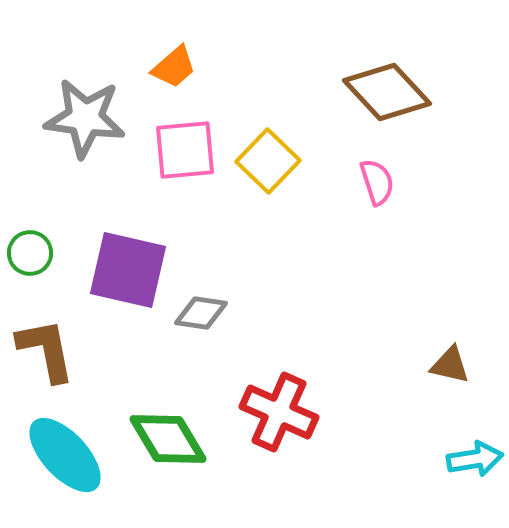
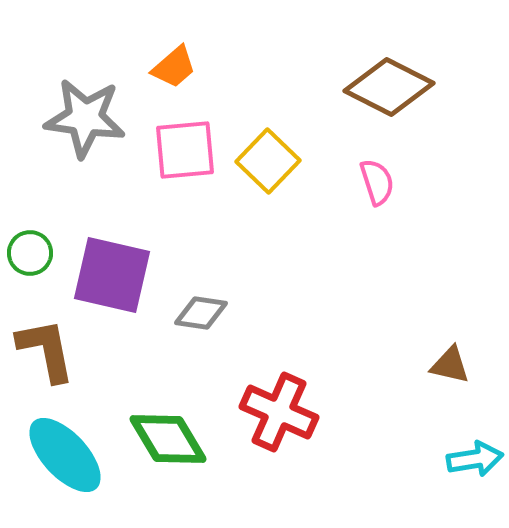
brown diamond: moved 2 px right, 5 px up; rotated 20 degrees counterclockwise
purple square: moved 16 px left, 5 px down
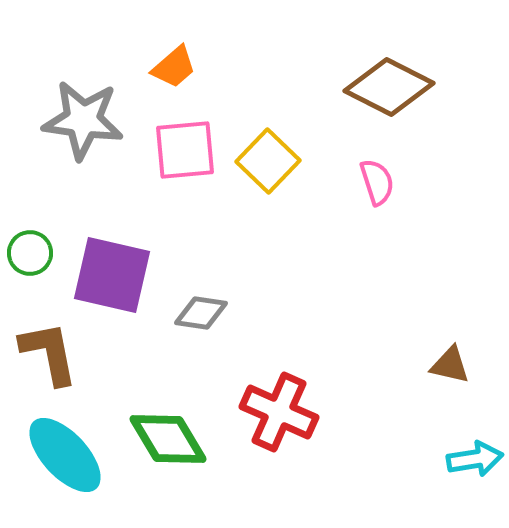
gray star: moved 2 px left, 2 px down
brown L-shape: moved 3 px right, 3 px down
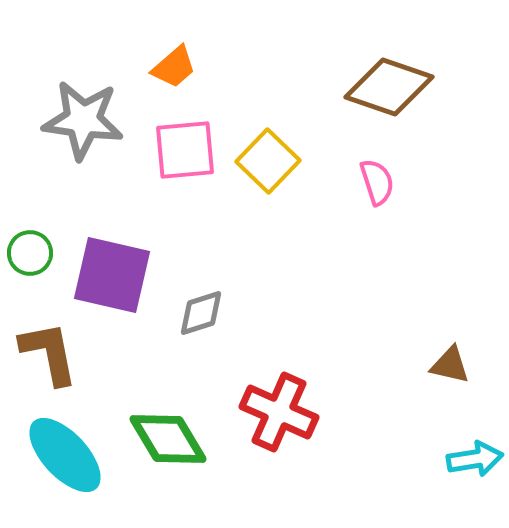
brown diamond: rotated 8 degrees counterclockwise
gray diamond: rotated 26 degrees counterclockwise
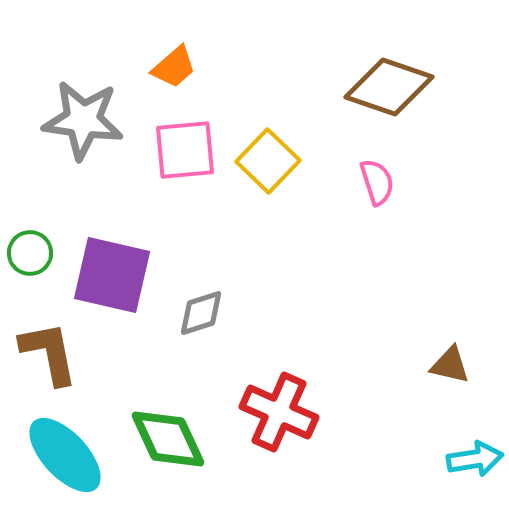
green diamond: rotated 6 degrees clockwise
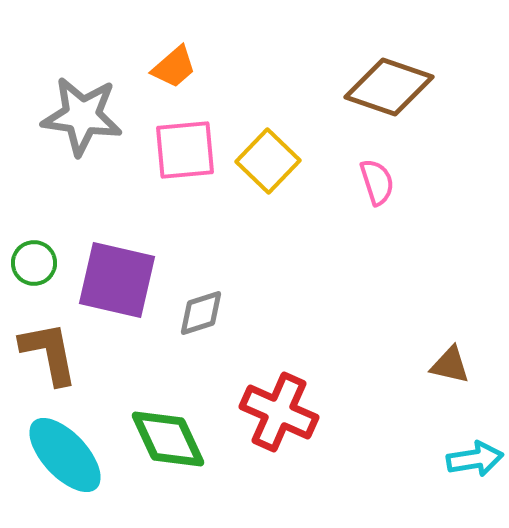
gray star: moved 1 px left, 4 px up
green circle: moved 4 px right, 10 px down
purple square: moved 5 px right, 5 px down
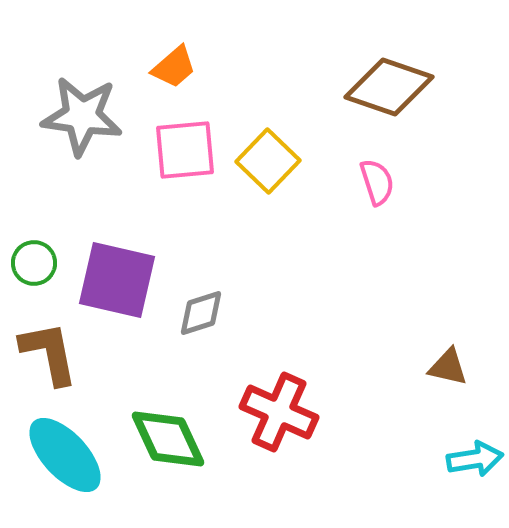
brown triangle: moved 2 px left, 2 px down
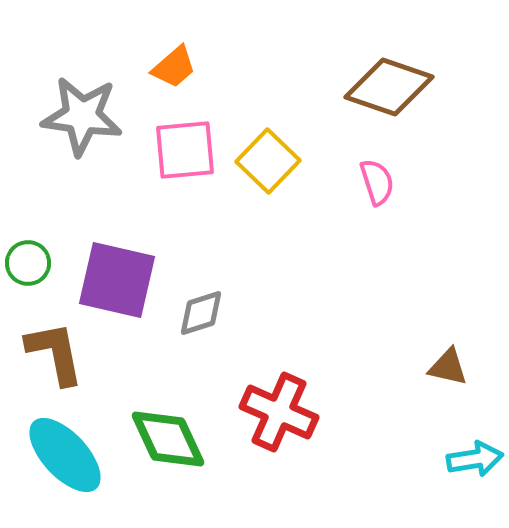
green circle: moved 6 px left
brown L-shape: moved 6 px right
